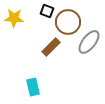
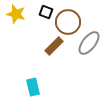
black square: moved 1 px left, 1 px down
yellow star: moved 2 px right, 4 px up; rotated 12 degrees clockwise
gray ellipse: moved 1 px down
brown rectangle: moved 3 px right, 1 px up
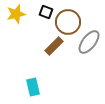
yellow star: rotated 30 degrees counterclockwise
gray ellipse: moved 1 px up
